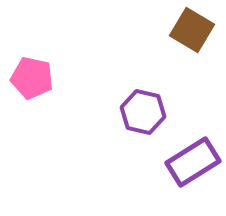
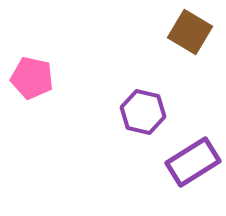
brown square: moved 2 px left, 2 px down
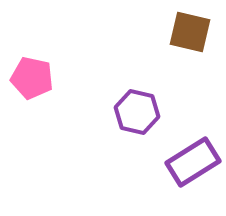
brown square: rotated 18 degrees counterclockwise
purple hexagon: moved 6 px left
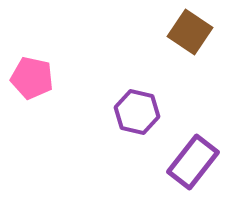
brown square: rotated 21 degrees clockwise
purple rectangle: rotated 20 degrees counterclockwise
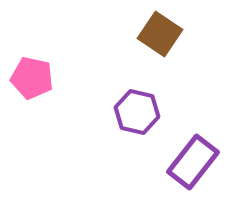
brown square: moved 30 px left, 2 px down
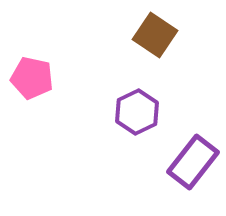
brown square: moved 5 px left, 1 px down
purple hexagon: rotated 21 degrees clockwise
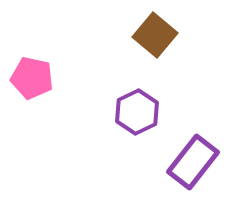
brown square: rotated 6 degrees clockwise
